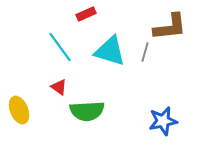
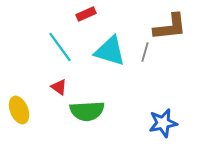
blue star: moved 2 px down
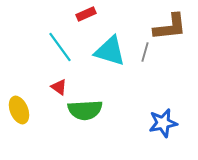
green semicircle: moved 2 px left, 1 px up
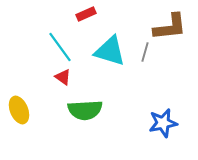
red triangle: moved 4 px right, 10 px up
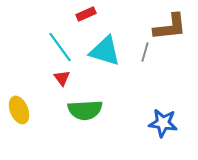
cyan triangle: moved 5 px left
red triangle: moved 1 px left, 1 px down; rotated 18 degrees clockwise
blue star: rotated 20 degrees clockwise
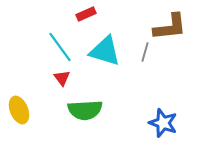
blue star: rotated 12 degrees clockwise
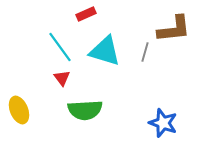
brown L-shape: moved 4 px right, 2 px down
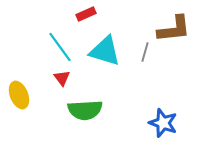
yellow ellipse: moved 15 px up
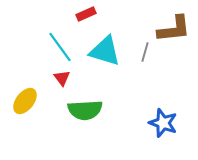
yellow ellipse: moved 6 px right, 6 px down; rotated 60 degrees clockwise
